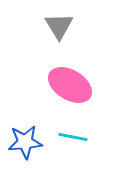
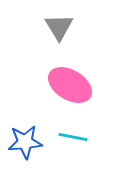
gray triangle: moved 1 px down
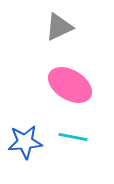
gray triangle: rotated 36 degrees clockwise
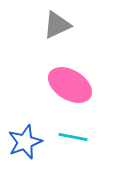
gray triangle: moved 2 px left, 2 px up
blue star: rotated 16 degrees counterclockwise
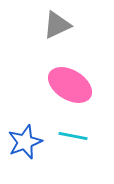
cyan line: moved 1 px up
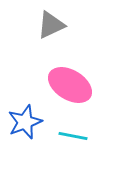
gray triangle: moved 6 px left
blue star: moved 20 px up
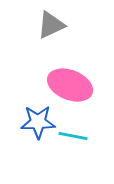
pink ellipse: rotated 9 degrees counterclockwise
blue star: moved 13 px right; rotated 20 degrees clockwise
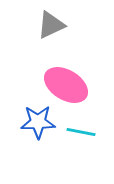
pink ellipse: moved 4 px left; rotated 9 degrees clockwise
cyan line: moved 8 px right, 4 px up
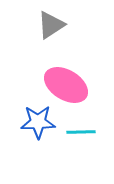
gray triangle: rotated 8 degrees counterclockwise
cyan line: rotated 12 degrees counterclockwise
